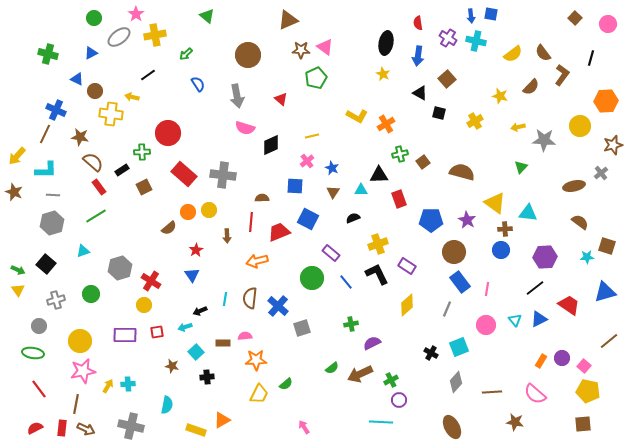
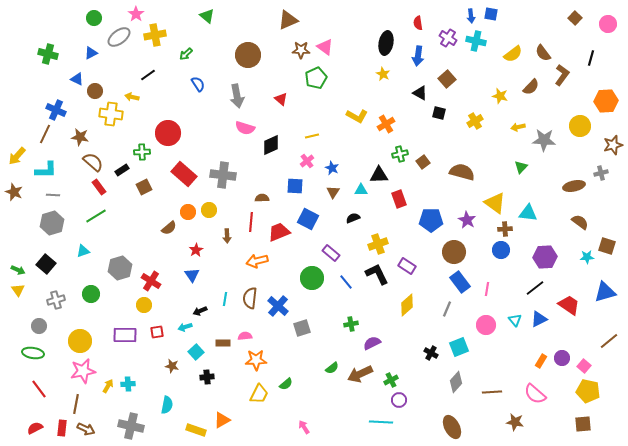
gray cross at (601, 173): rotated 24 degrees clockwise
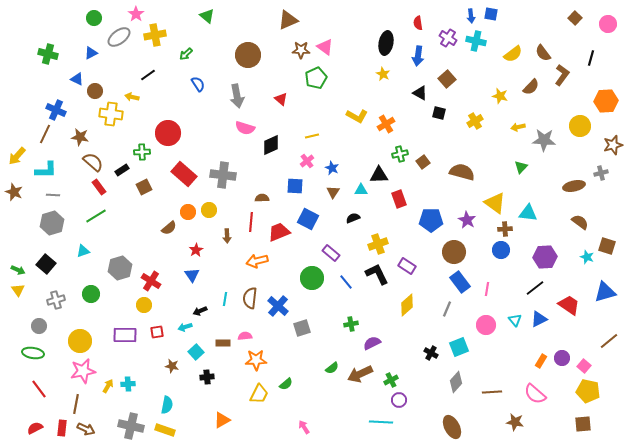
cyan star at (587, 257): rotated 24 degrees clockwise
yellow rectangle at (196, 430): moved 31 px left
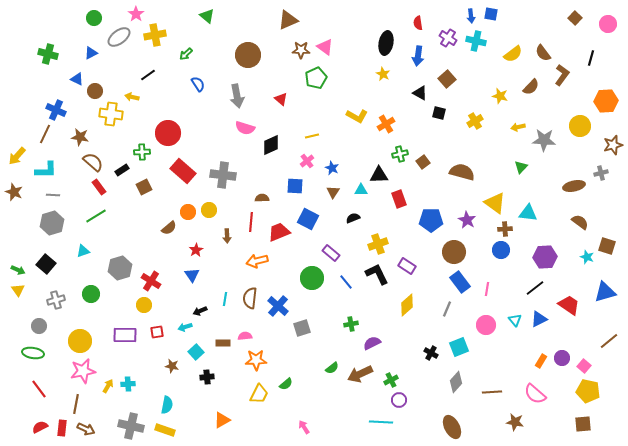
red rectangle at (184, 174): moved 1 px left, 3 px up
red semicircle at (35, 428): moved 5 px right, 1 px up
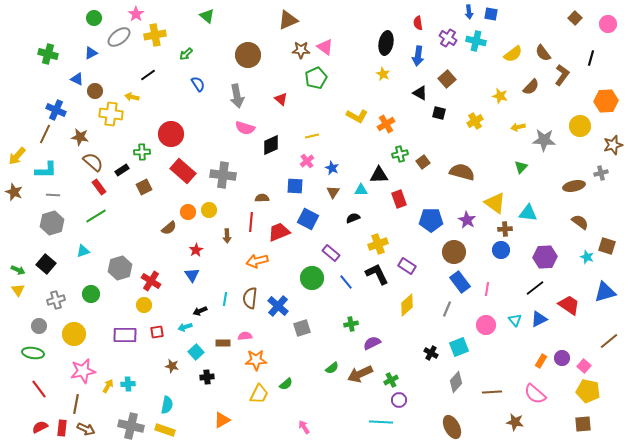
blue arrow at (471, 16): moved 2 px left, 4 px up
red circle at (168, 133): moved 3 px right, 1 px down
yellow circle at (80, 341): moved 6 px left, 7 px up
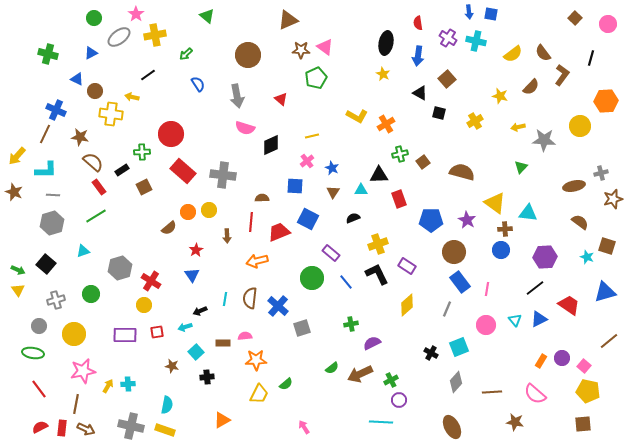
brown star at (613, 145): moved 54 px down
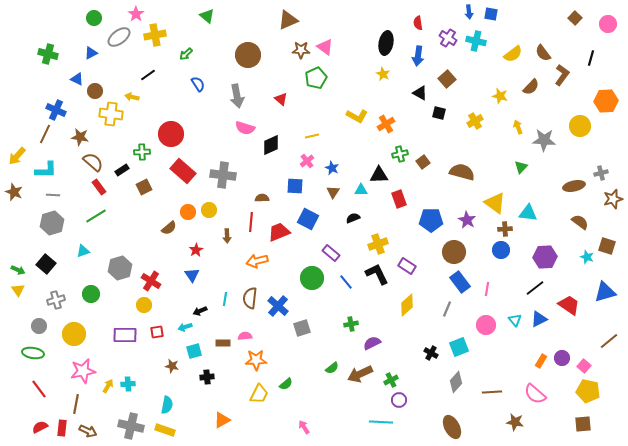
yellow arrow at (518, 127): rotated 80 degrees clockwise
cyan square at (196, 352): moved 2 px left, 1 px up; rotated 28 degrees clockwise
brown arrow at (86, 429): moved 2 px right, 2 px down
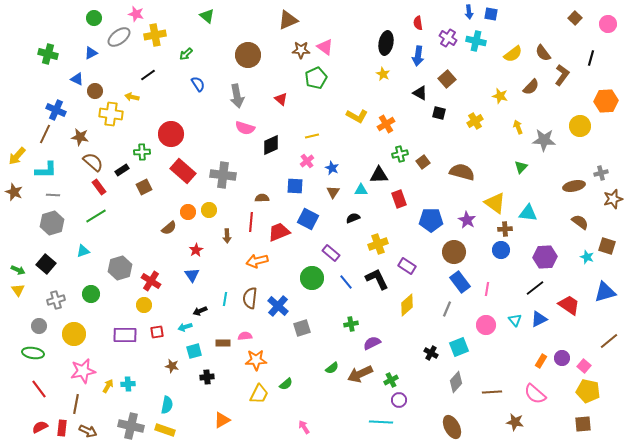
pink star at (136, 14): rotated 21 degrees counterclockwise
black L-shape at (377, 274): moved 5 px down
